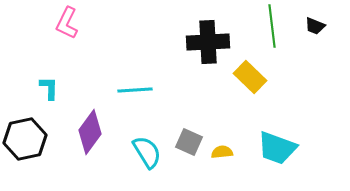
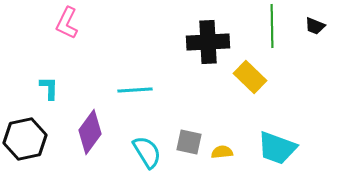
green line: rotated 6 degrees clockwise
gray square: rotated 12 degrees counterclockwise
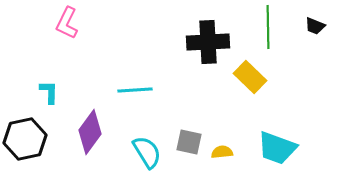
green line: moved 4 px left, 1 px down
cyan L-shape: moved 4 px down
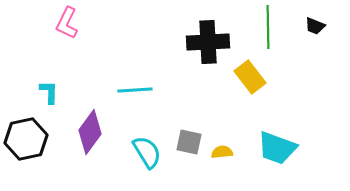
yellow rectangle: rotated 8 degrees clockwise
black hexagon: moved 1 px right
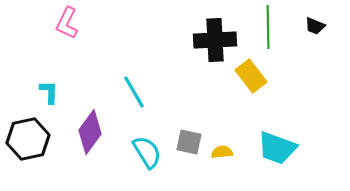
black cross: moved 7 px right, 2 px up
yellow rectangle: moved 1 px right, 1 px up
cyan line: moved 1 px left, 2 px down; rotated 64 degrees clockwise
black hexagon: moved 2 px right
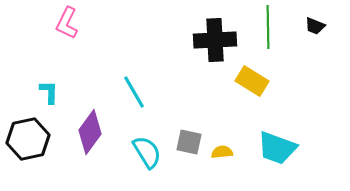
yellow rectangle: moved 1 px right, 5 px down; rotated 20 degrees counterclockwise
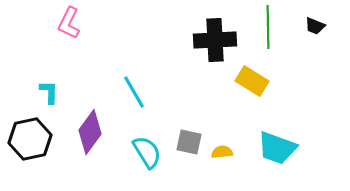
pink L-shape: moved 2 px right
black hexagon: moved 2 px right
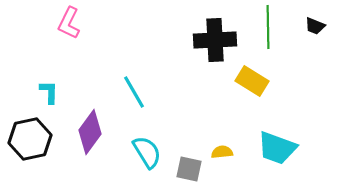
gray square: moved 27 px down
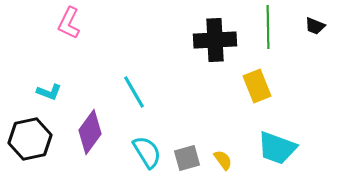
yellow rectangle: moved 5 px right, 5 px down; rotated 36 degrees clockwise
cyan L-shape: rotated 110 degrees clockwise
yellow semicircle: moved 1 px right, 8 px down; rotated 60 degrees clockwise
gray square: moved 2 px left, 11 px up; rotated 28 degrees counterclockwise
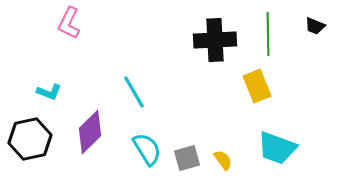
green line: moved 7 px down
purple diamond: rotated 9 degrees clockwise
cyan semicircle: moved 3 px up
